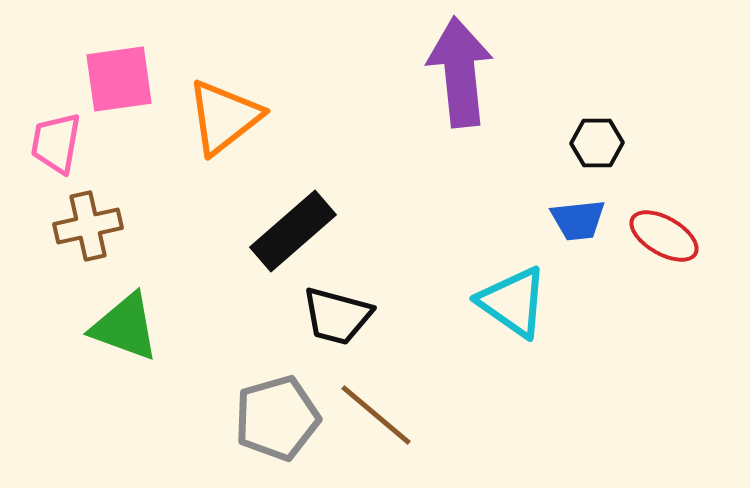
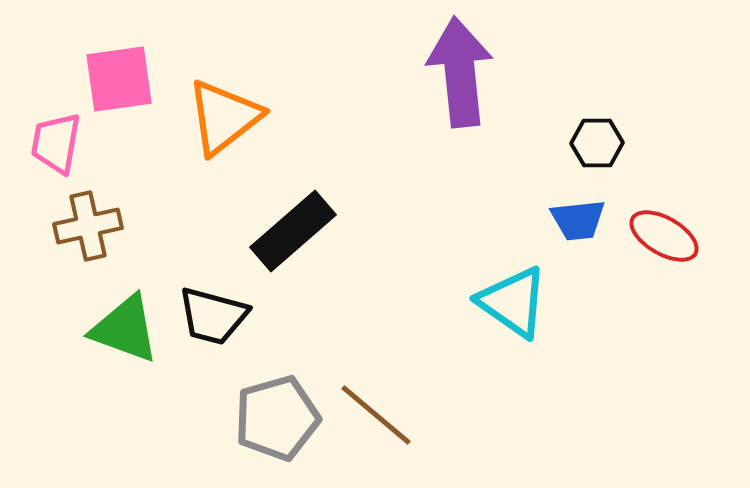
black trapezoid: moved 124 px left
green triangle: moved 2 px down
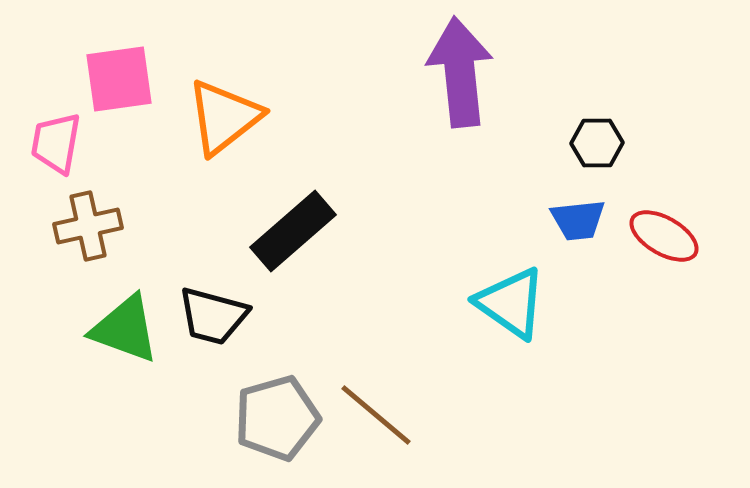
cyan triangle: moved 2 px left, 1 px down
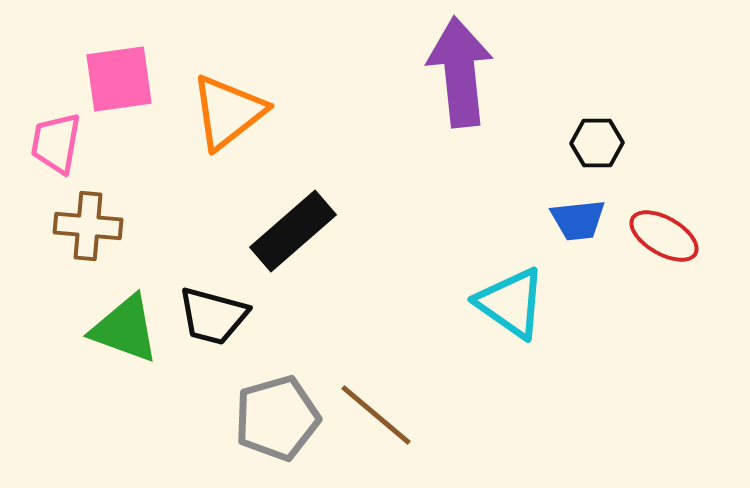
orange triangle: moved 4 px right, 5 px up
brown cross: rotated 18 degrees clockwise
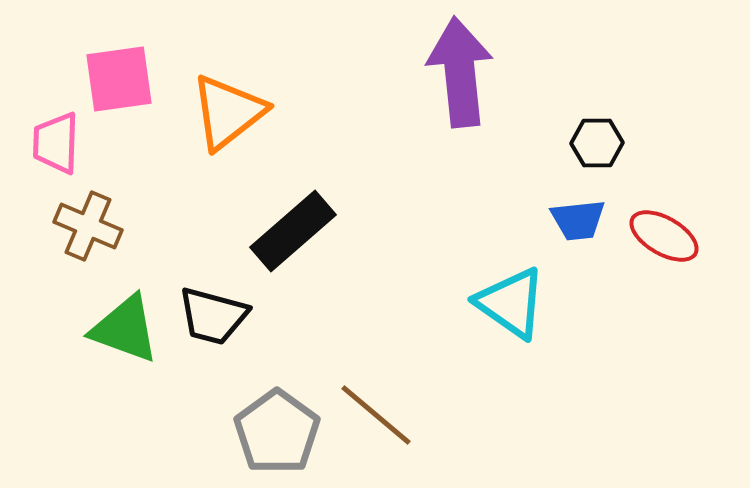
pink trapezoid: rotated 8 degrees counterclockwise
brown cross: rotated 18 degrees clockwise
gray pentagon: moved 14 px down; rotated 20 degrees counterclockwise
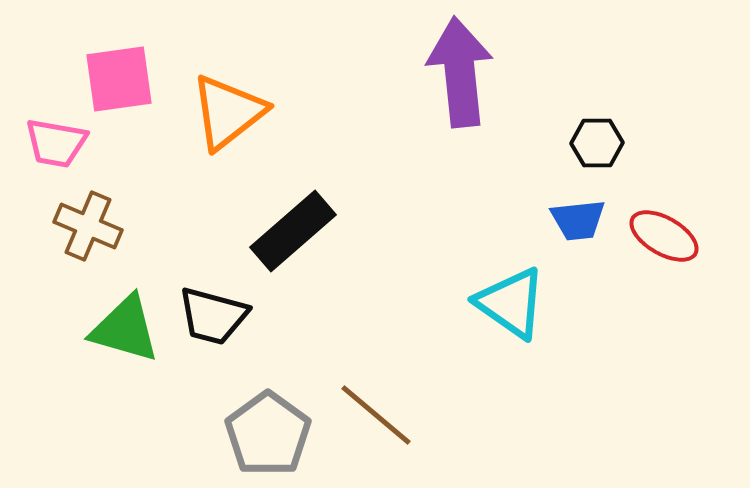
pink trapezoid: rotated 82 degrees counterclockwise
green triangle: rotated 4 degrees counterclockwise
gray pentagon: moved 9 px left, 2 px down
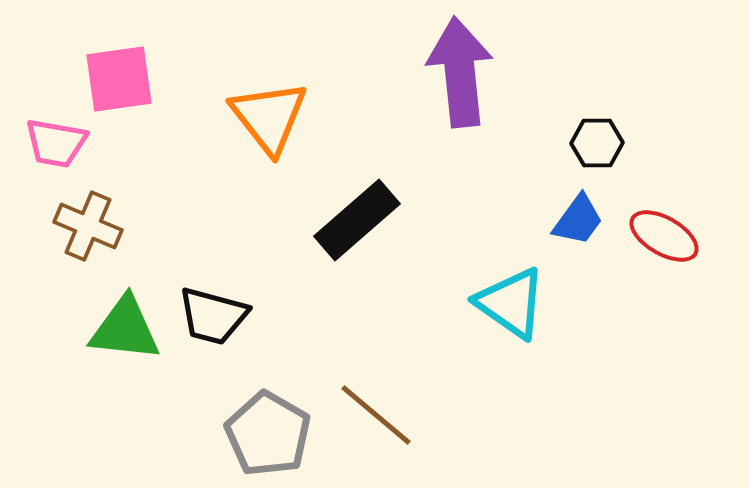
orange triangle: moved 41 px right, 5 px down; rotated 30 degrees counterclockwise
blue trapezoid: rotated 48 degrees counterclockwise
black rectangle: moved 64 px right, 11 px up
green triangle: rotated 10 degrees counterclockwise
gray pentagon: rotated 6 degrees counterclockwise
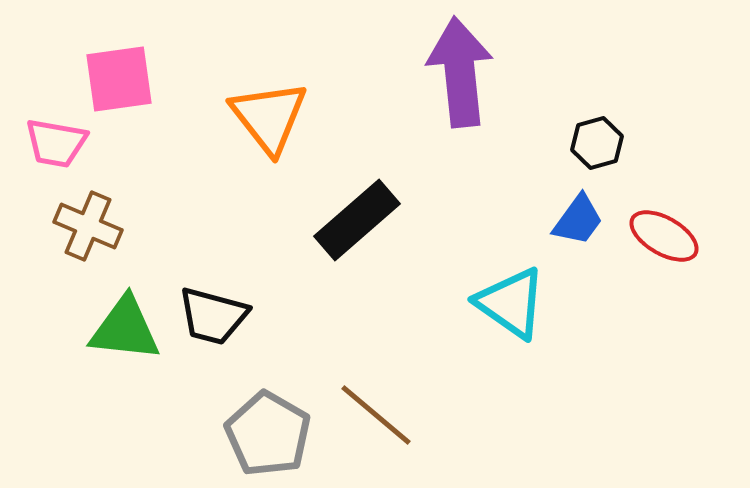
black hexagon: rotated 15 degrees counterclockwise
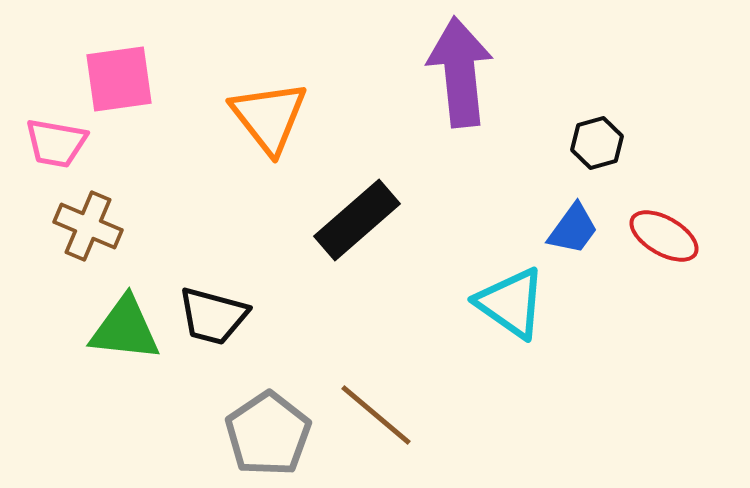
blue trapezoid: moved 5 px left, 9 px down
gray pentagon: rotated 8 degrees clockwise
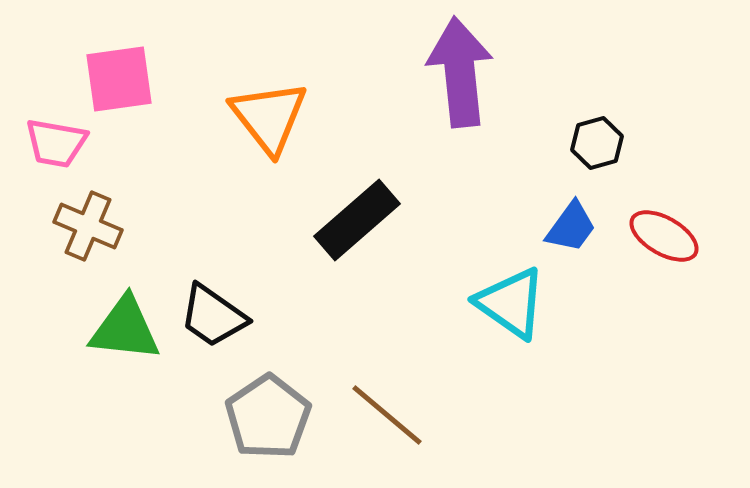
blue trapezoid: moved 2 px left, 2 px up
black trapezoid: rotated 20 degrees clockwise
brown line: moved 11 px right
gray pentagon: moved 17 px up
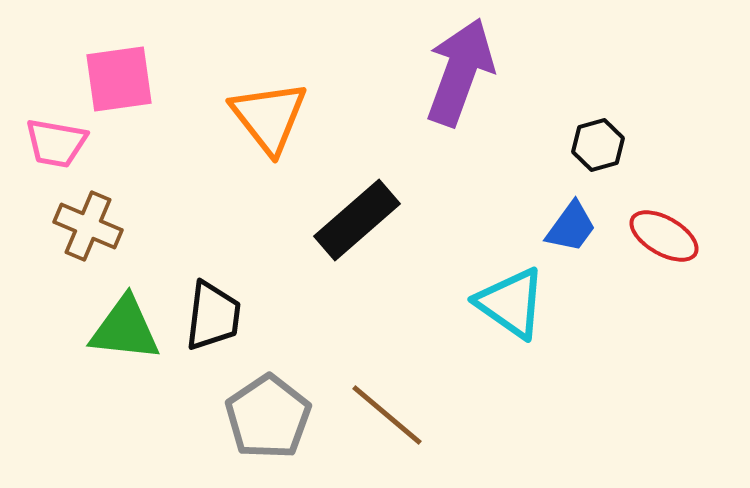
purple arrow: rotated 26 degrees clockwise
black hexagon: moved 1 px right, 2 px down
black trapezoid: rotated 118 degrees counterclockwise
